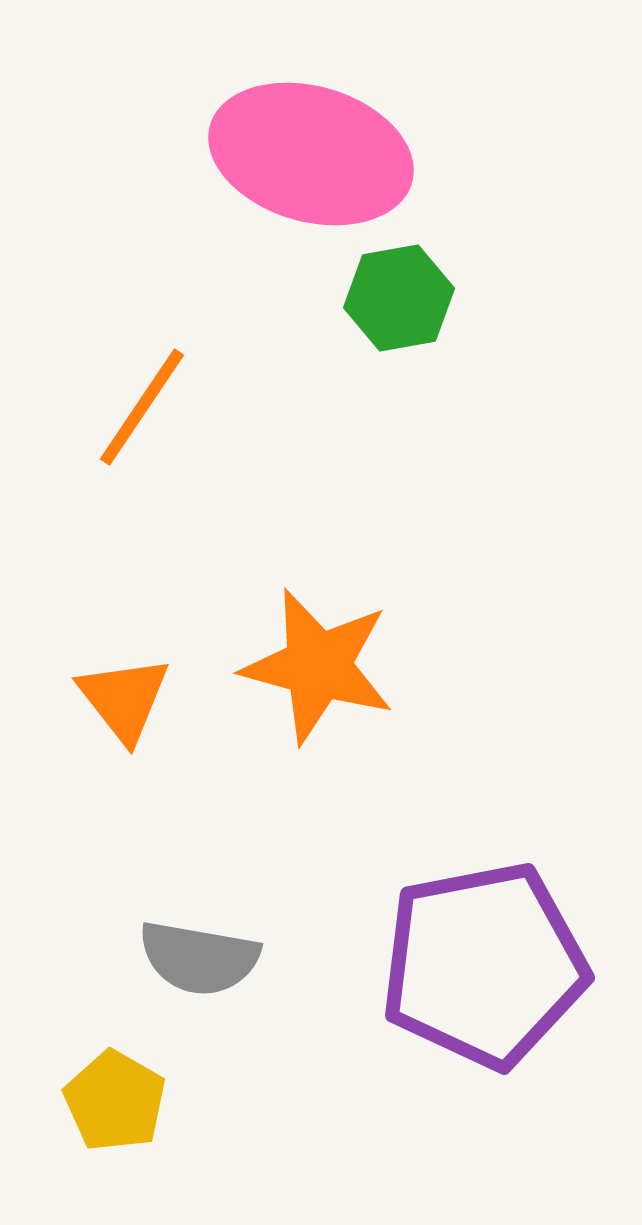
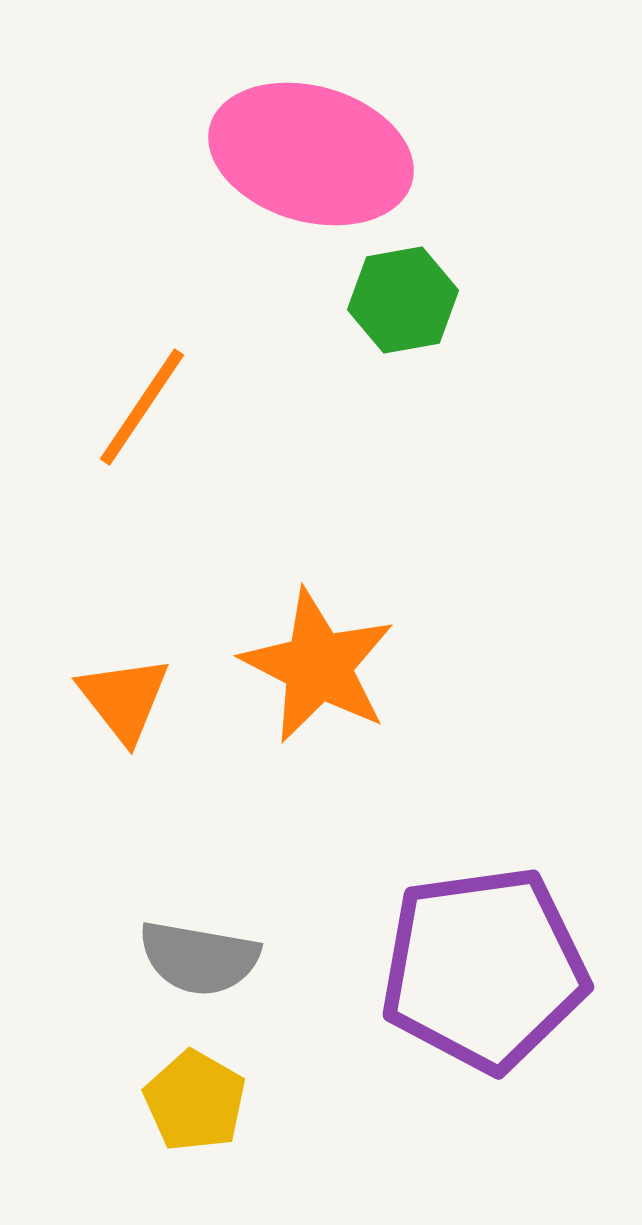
green hexagon: moved 4 px right, 2 px down
orange star: rotated 12 degrees clockwise
purple pentagon: moved 4 px down; rotated 3 degrees clockwise
yellow pentagon: moved 80 px right
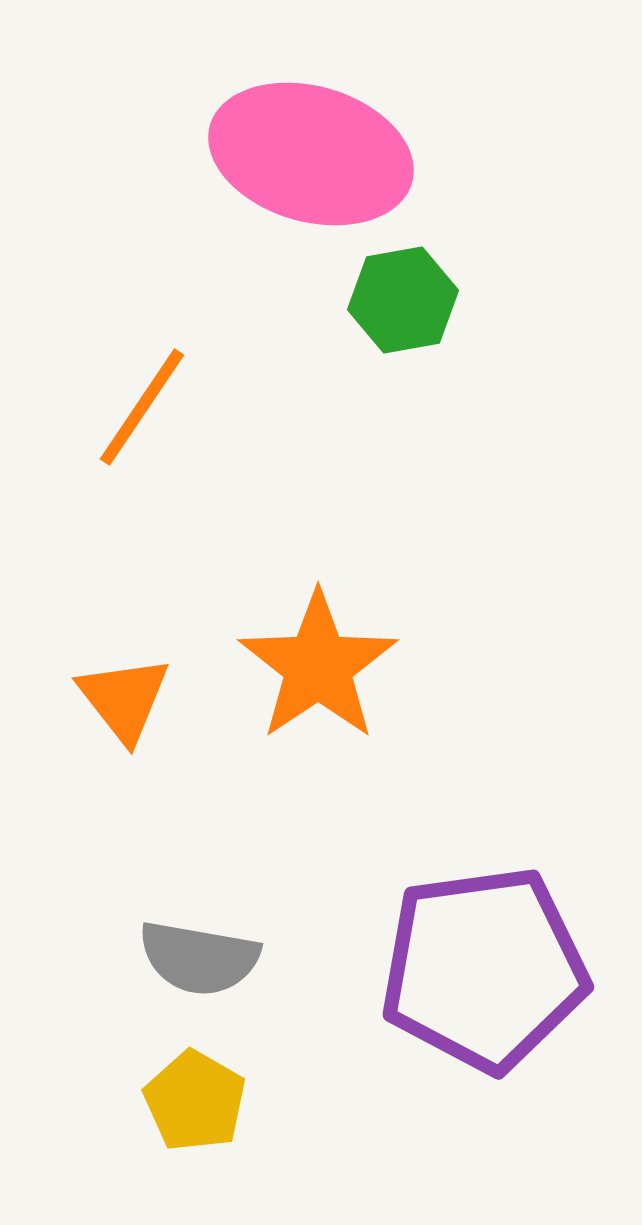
orange star: rotated 11 degrees clockwise
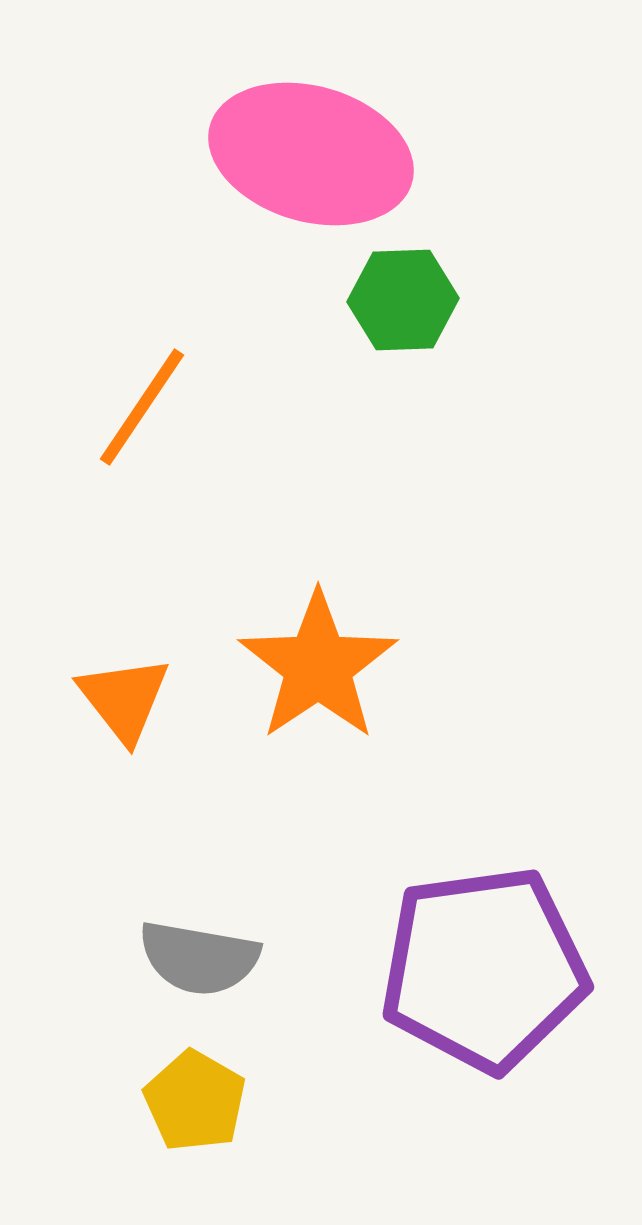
green hexagon: rotated 8 degrees clockwise
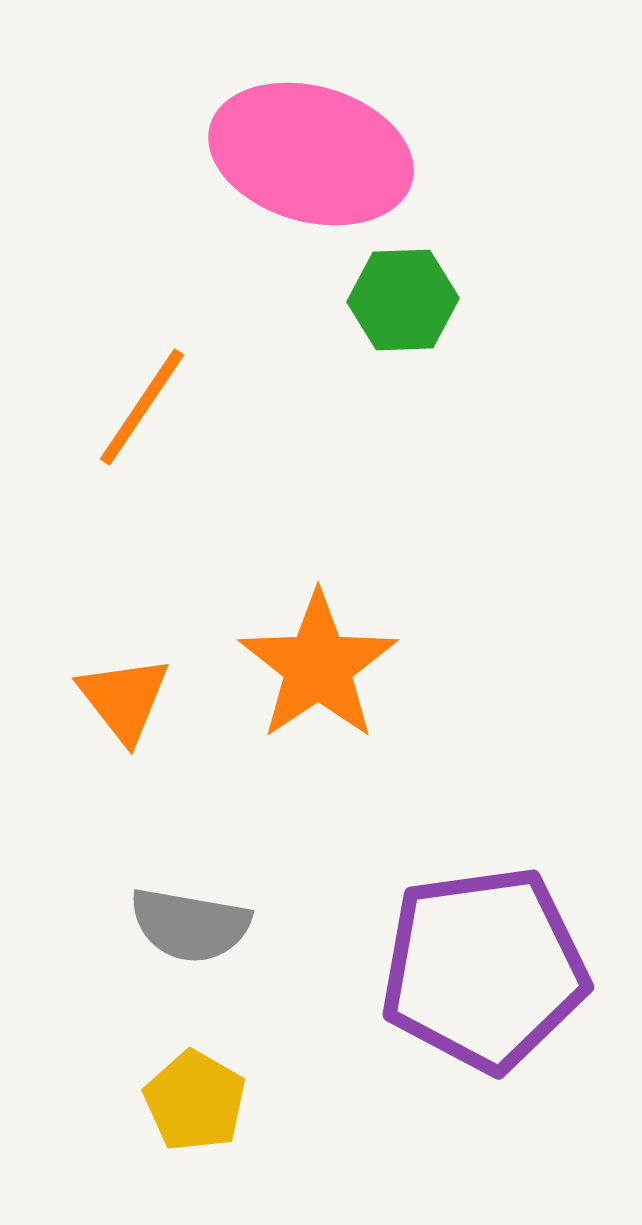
gray semicircle: moved 9 px left, 33 px up
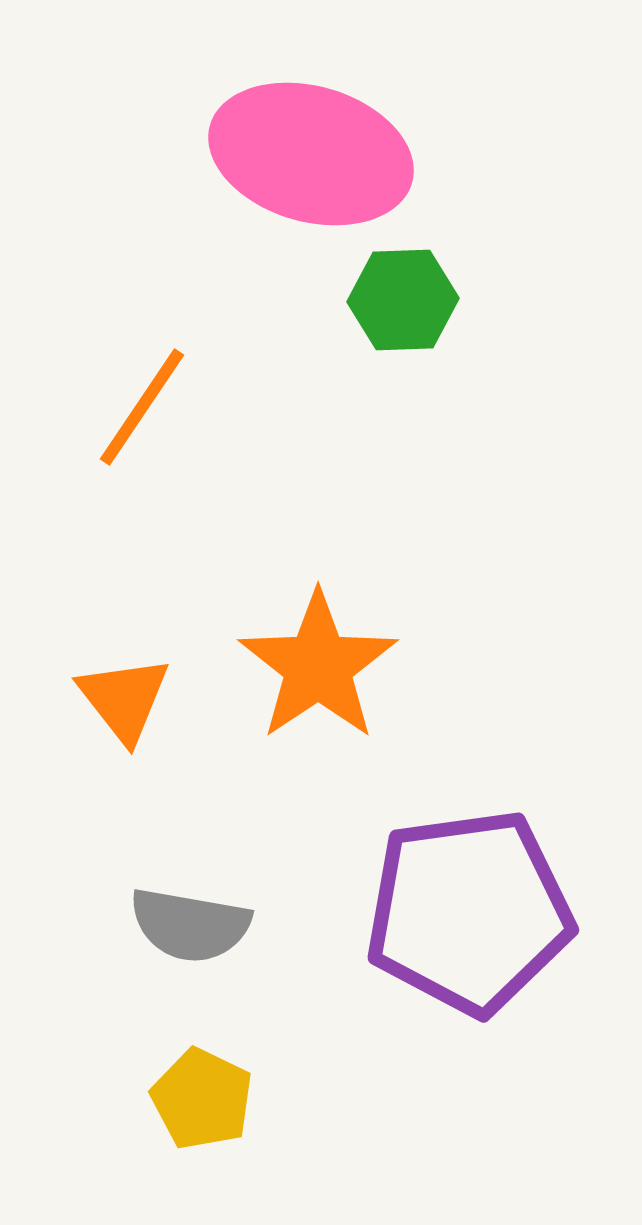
purple pentagon: moved 15 px left, 57 px up
yellow pentagon: moved 7 px right, 2 px up; rotated 4 degrees counterclockwise
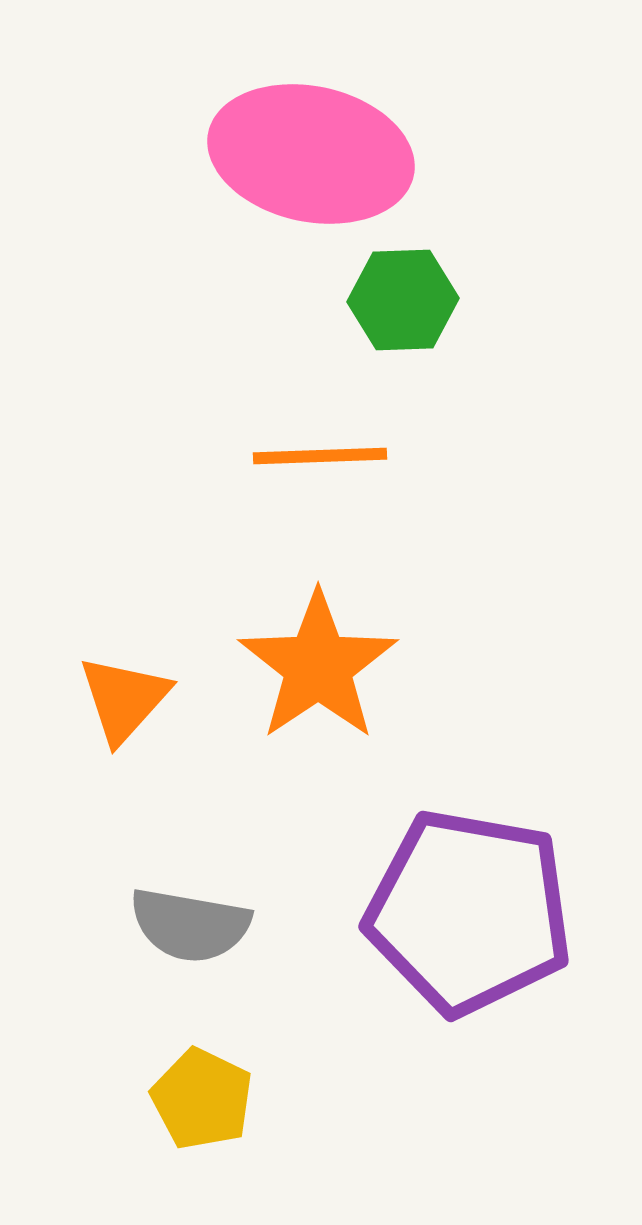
pink ellipse: rotated 4 degrees counterclockwise
orange line: moved 178 px right, 49 px down; rotated 54 degrees clockwise
orange triangle: rotated 20 degrees clockwise
purple pentagon: rotated 18 degrees clockwise
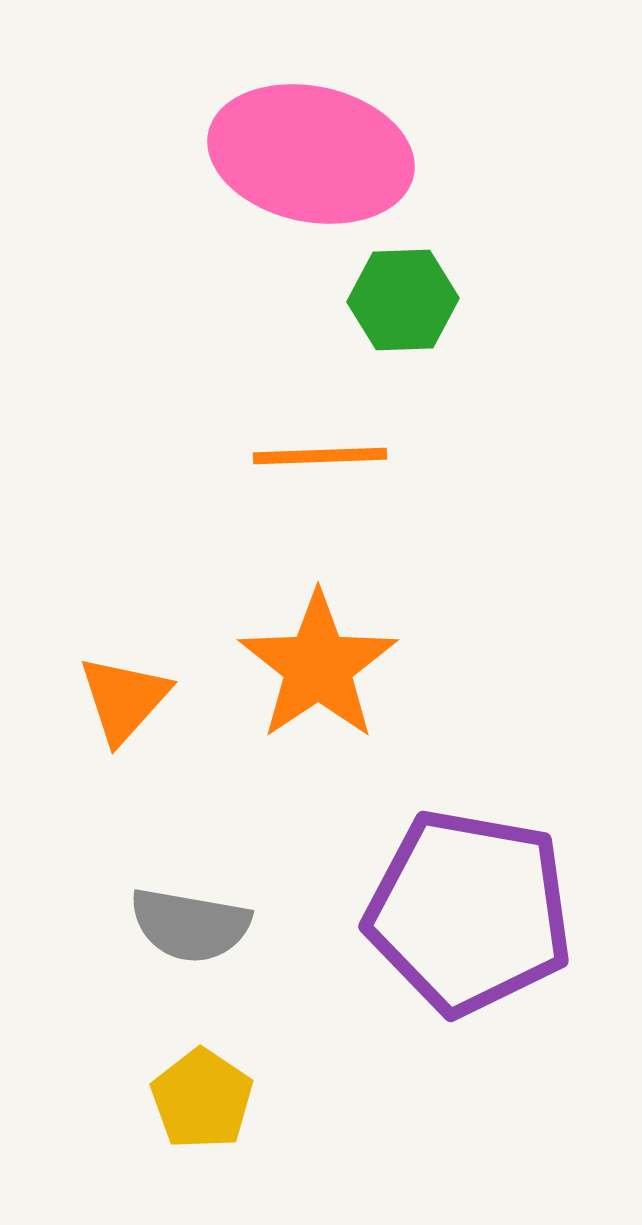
yellow pentagon: rotated 8 degrees clockwise
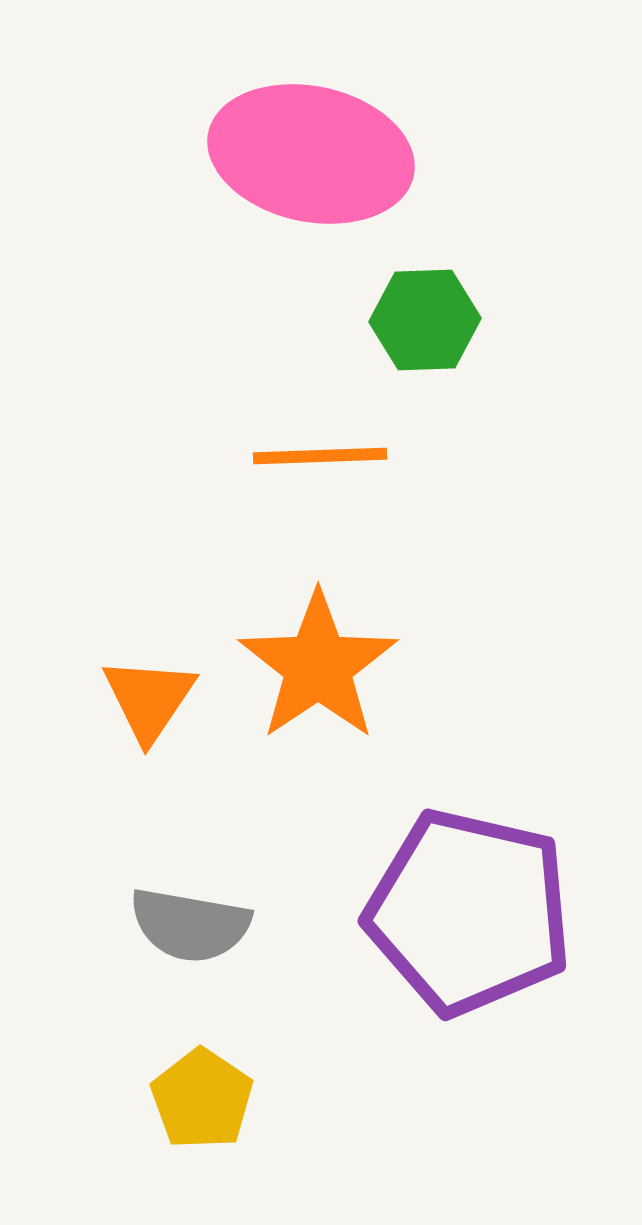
green hexagon: moved 22 px right, 20 px down
orange triangle: moved 25 px right; rotated 8 degrees counterclockwise
purple pentagon: rotated 3 degrees clockwise
